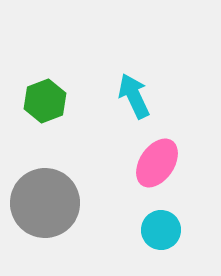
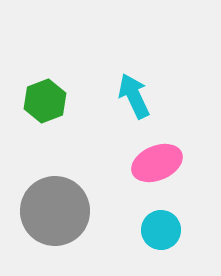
pink ellipse: rotated 33 degrees clockwise
gray circle: moved 10 px right, 8 px down
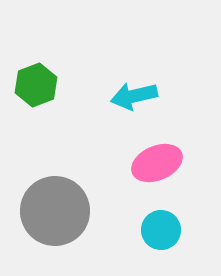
cyan arrow: rotated 78 degrees counterclockwise
green hexagon: moved 9 px left, 16 px up
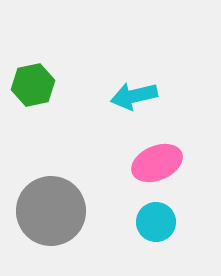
green hexagon: moved 3 px left; rotated 9 degrees clockwise
gray circle: moved 4 px left
cyan circle: moved 5 px left, 8 px up
